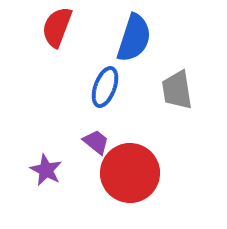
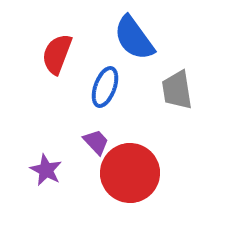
red semicircle: moved 27 px down
blue semicircle: rotated 126 degrees clockwise
purple trapezoid: rotated 8 degrees clockwise
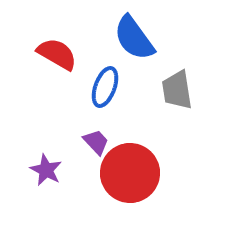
red semicircle: rotated 99 degrees clockwise
